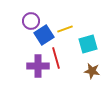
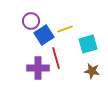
purple cross: moved 2 px down
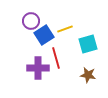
brown star: moved 4 px left, 4 px down
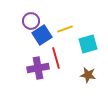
blue square: moved 2 px left
purple cross: rotated 10 degrees counterclockwise
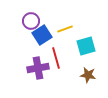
cyan square: moved 2 px left, 2 px down
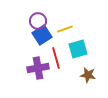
purple circle: moved 7 px right
cyan square: moved 8 px left, 3 px down
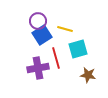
yellow line: rotated 35 degrees clockwise
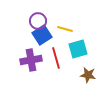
purple cross: moved 7 px left, 8 px up
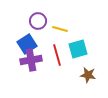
yellow line: moved 5 px left
blue square: moved 15 px left, 9 px down
red line: moved 1 px right, 3 px up
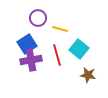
purple circle: moved 3 px up
cyan square: moved 1 px right; rotated 36 degrees counterclockwise
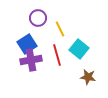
yellow line: rotated 49 degrees clockwise
brown star: moved 2 px down
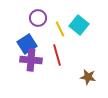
cyan square: moved 24 px up
purple cross: rotated 15 degrees clockwise
